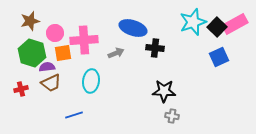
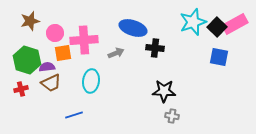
green hexagon: moved 5 px left, 7 px down
blue square: rotated 36 degrees clockwise
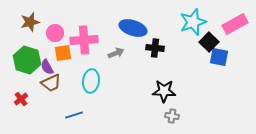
brown star: moved 1 px down
black square: moved 8 px left, 15 px down
purple semicircle: rotated 112 degrees counterclockwise
red cross: moved 10 px down; rotated 24 degrees counterclockwise
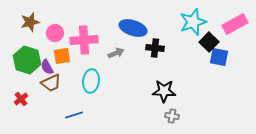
orange square: moved 1 px left, 3 px down
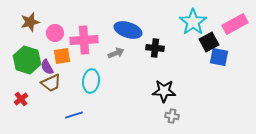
cyan star: rotated 16 degrees counterclockwise
blue ellipse: moved 5 px left, 2 px down
black square: rotated 18 degrees clockwise
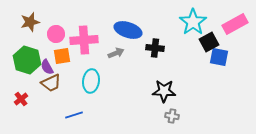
pink circle: moved 1 px right, 1 px down
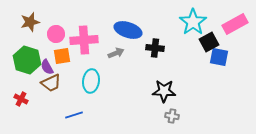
red cross: rotated 24 degrees counterclockwise
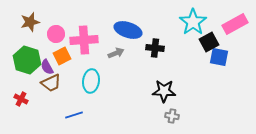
orange square: rotated 18 degrees counterclockwise
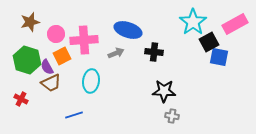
black cross: moved 1 px left, 4 px down
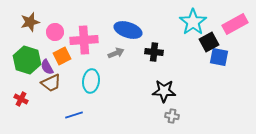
pink circle: moved 1 px left, 2 px up
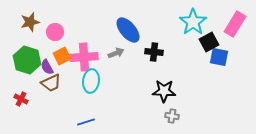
pink rectangle: rotated 30 degrees counterclockwise
blue ellipse: rotated 32 degrees clockwise
pink cross: moved 17 px down
blue line: moved 12 px right, 7 px down
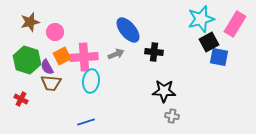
cyan star: moved 8 px right, 3 px up; rotated 20 degrees clockwise
gray arrow: moved 1 px down
brown trapezoid: rotated 30 degrees clockwise
